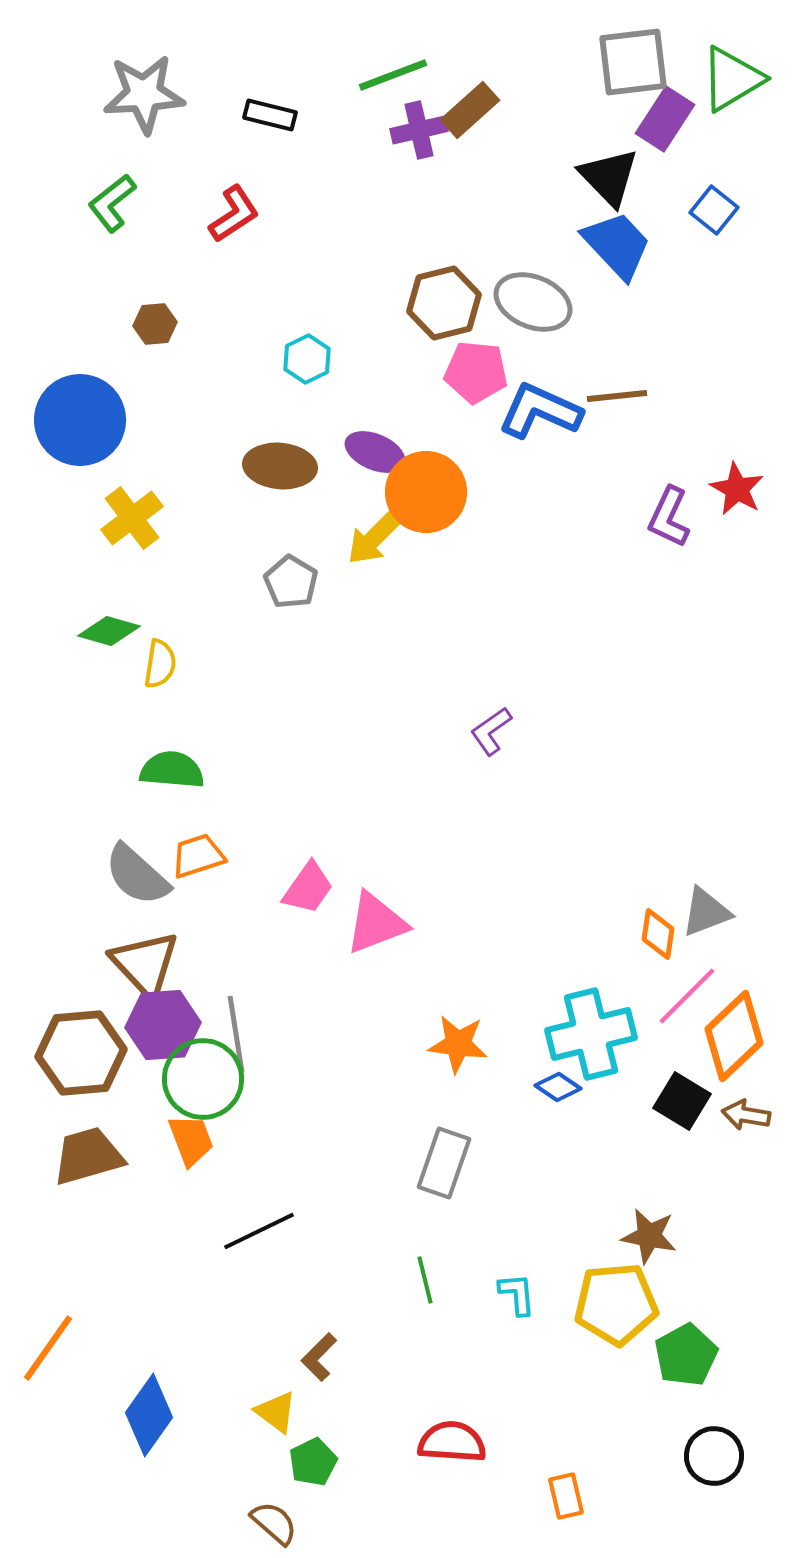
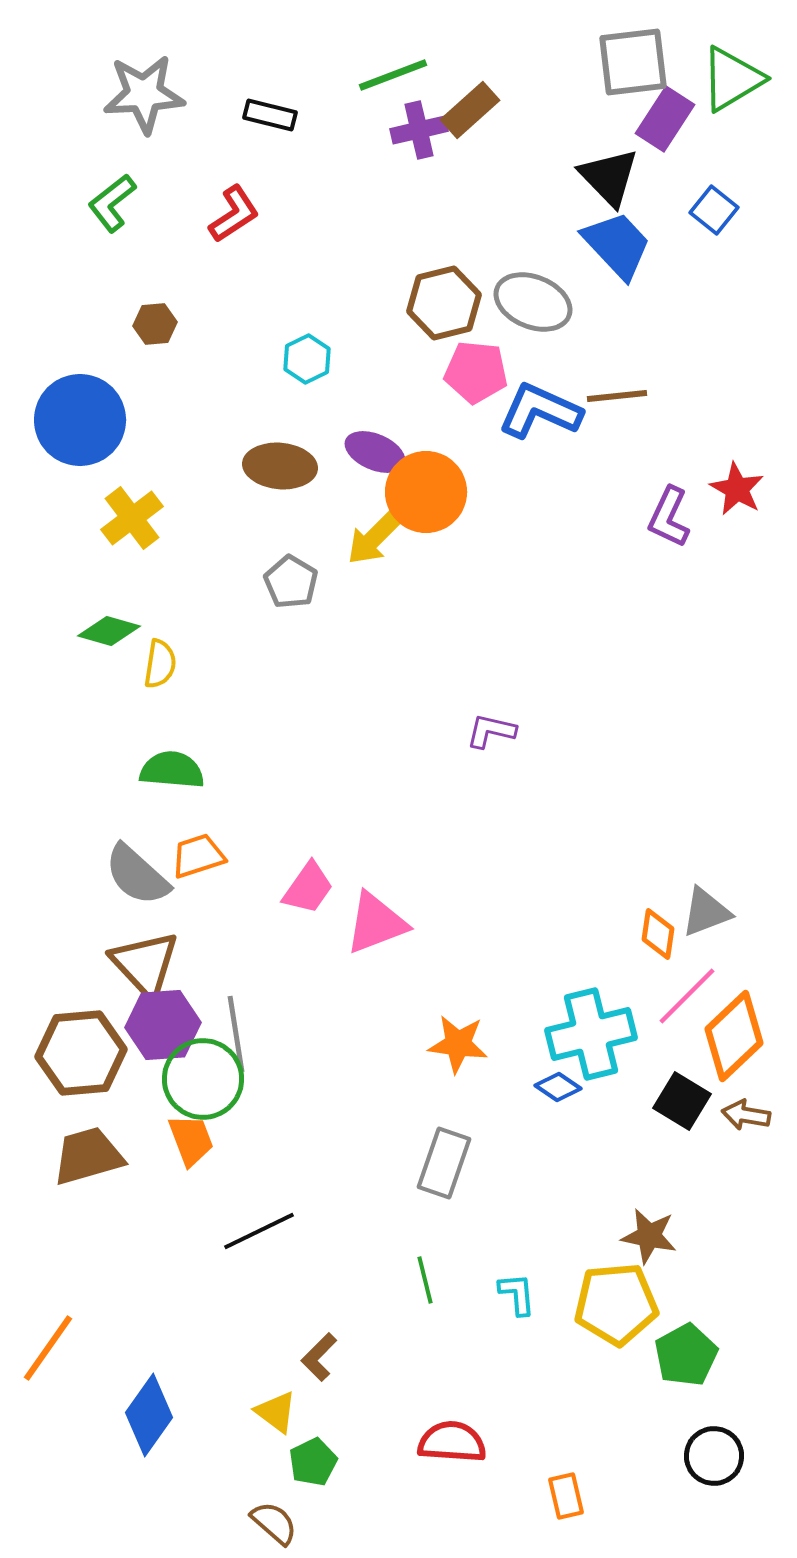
purple L-shape at (491, 731): rotated 48 degrees clockwise
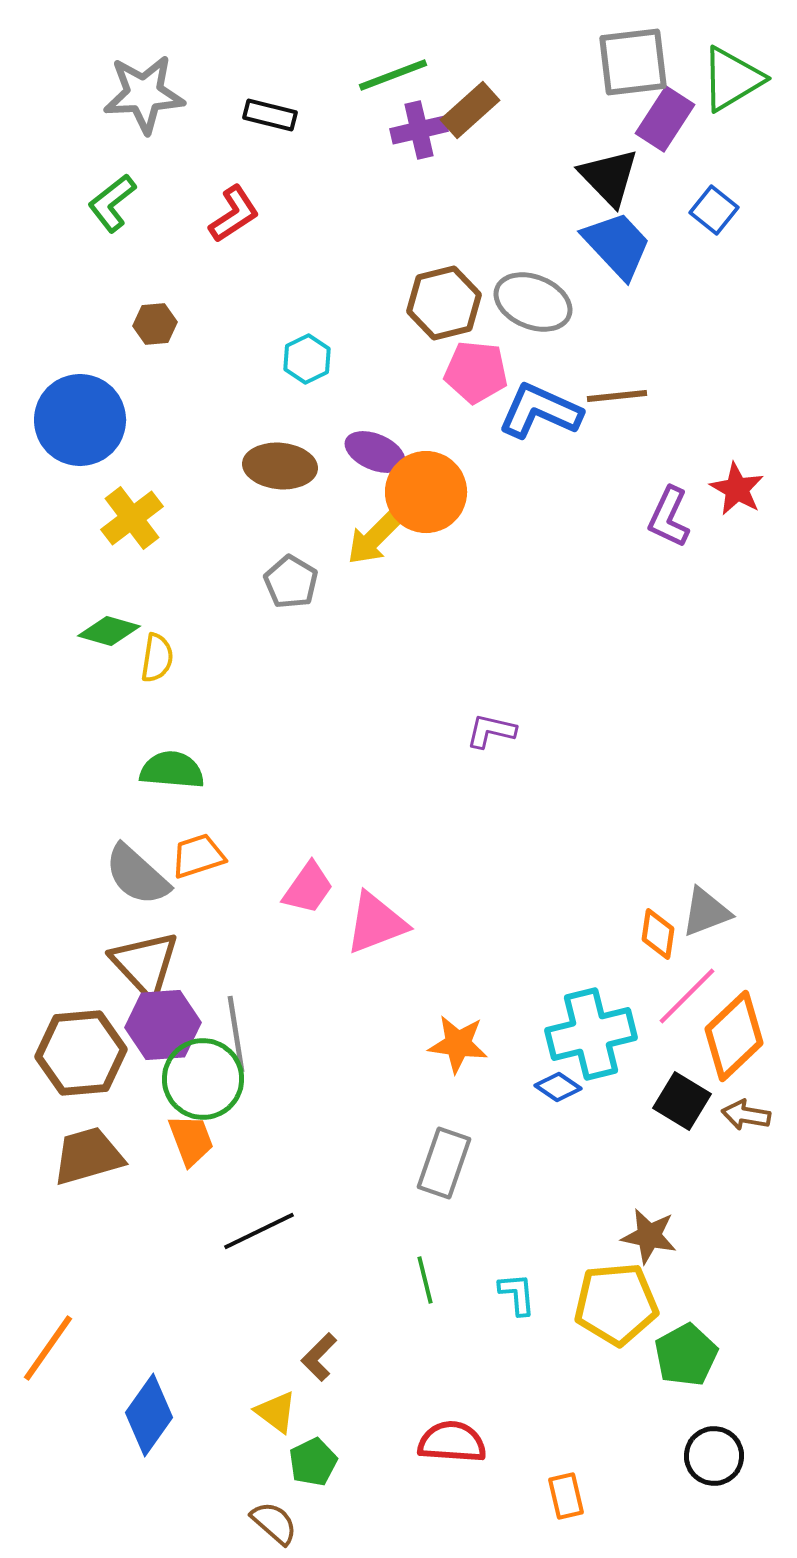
yellow semicircle at (160, 664): moved 3 px left, 6 px up
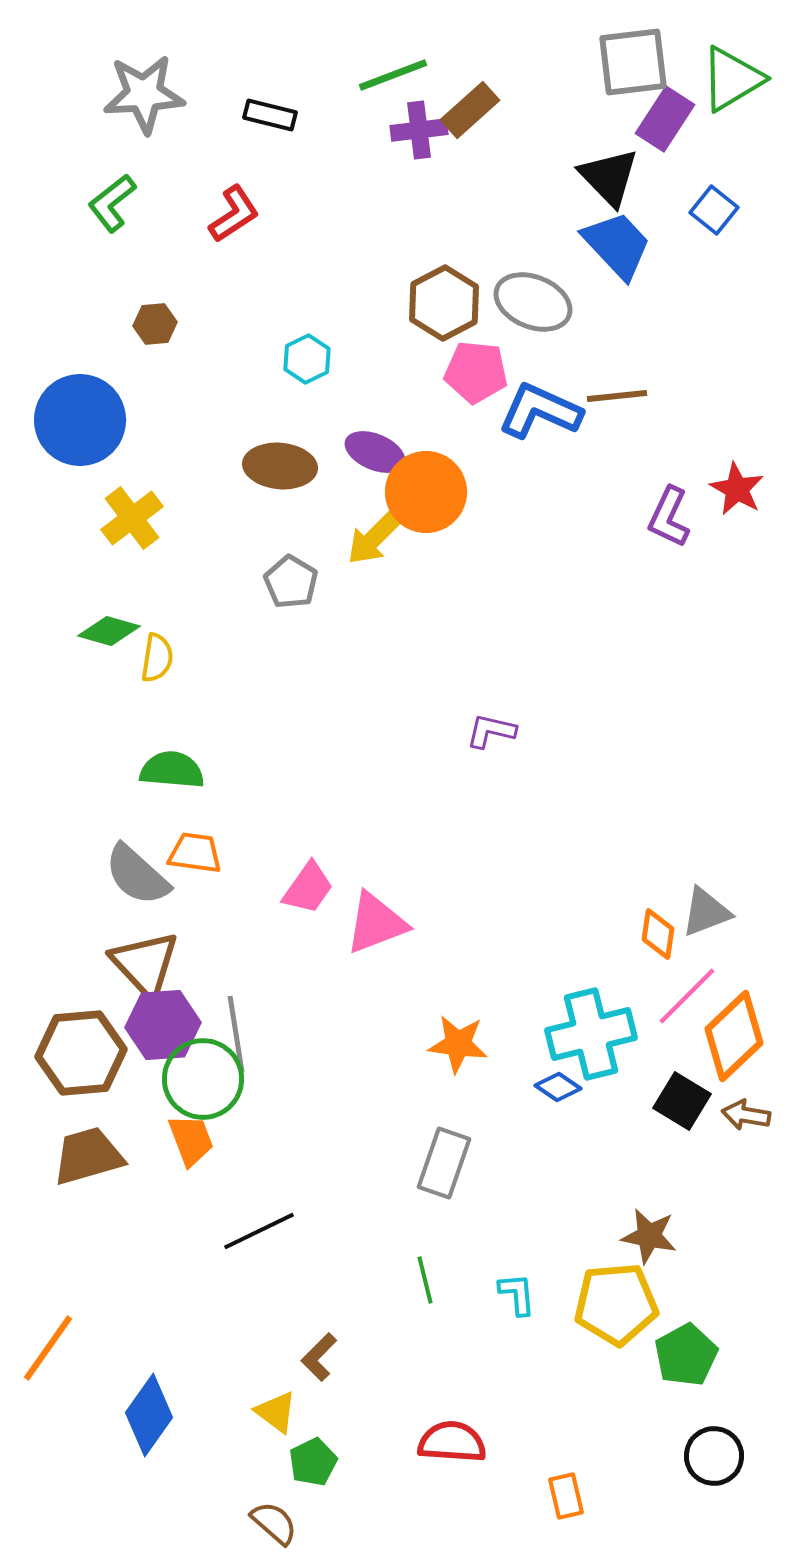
purple cross at (419, 130): rotated 6 degrees clockwise
brown hexagon at (444, 303): rotated 14 degrees counterclockwise
orange trapezoid at (198, 856): moved 3 px left, 3 px up; rotated 26 degrees clockwise
